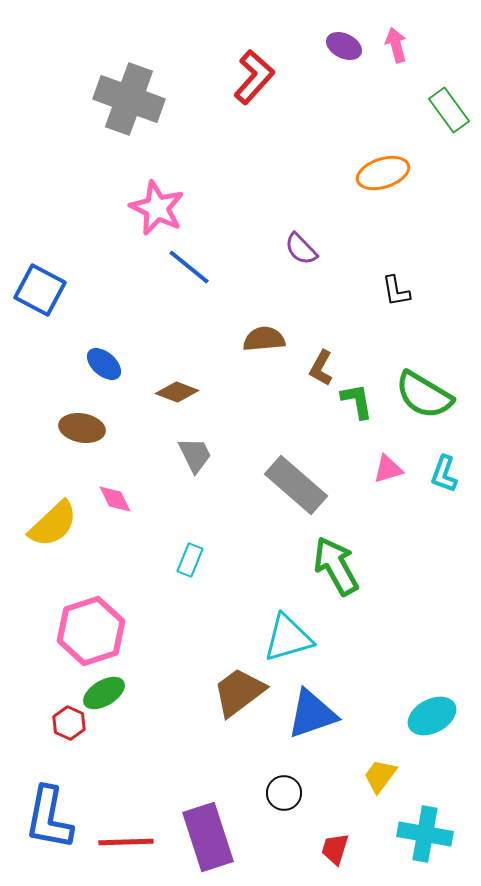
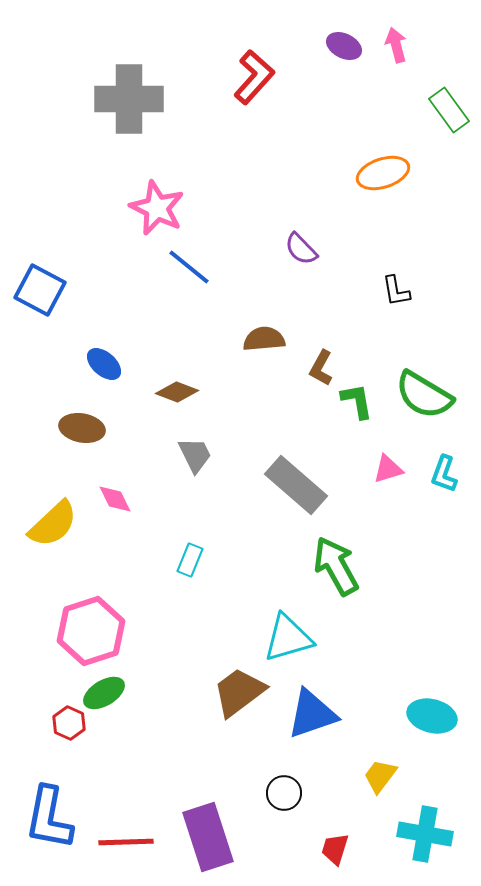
gray cross: rotated 20 degrees counterclockwise
cyan ellipse: rotated 42 degrees clockwise
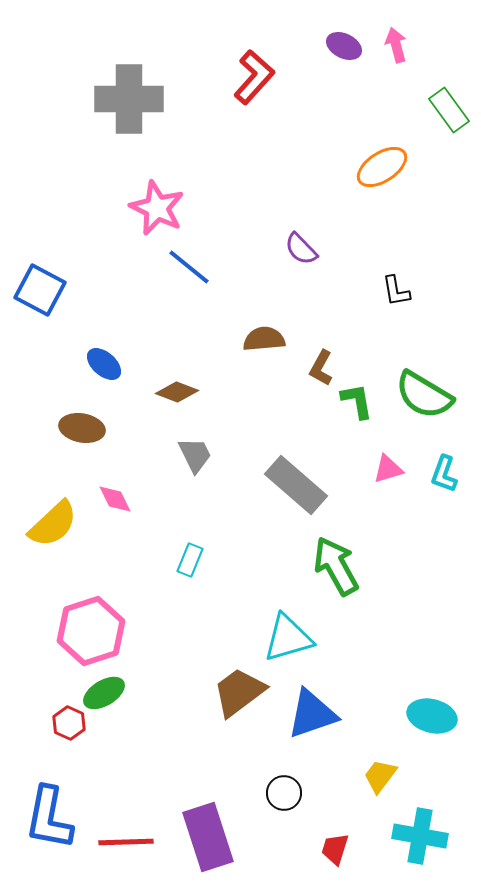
orange ellipse: moved 1 px left, 6 px up; rotated 15 degrees counterclockwise
cyan cross: moved 5 px left, 2 px down
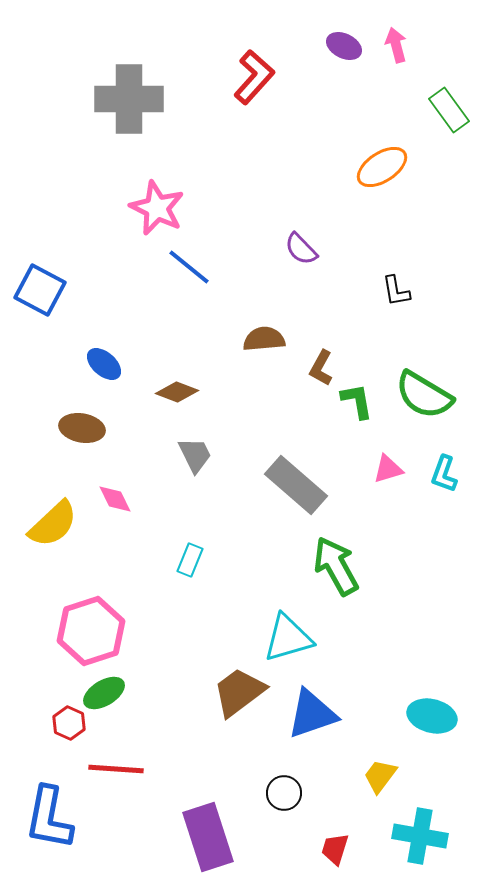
red line: moved 10 px left, 73 px up; rotated 6 degrees clockwise
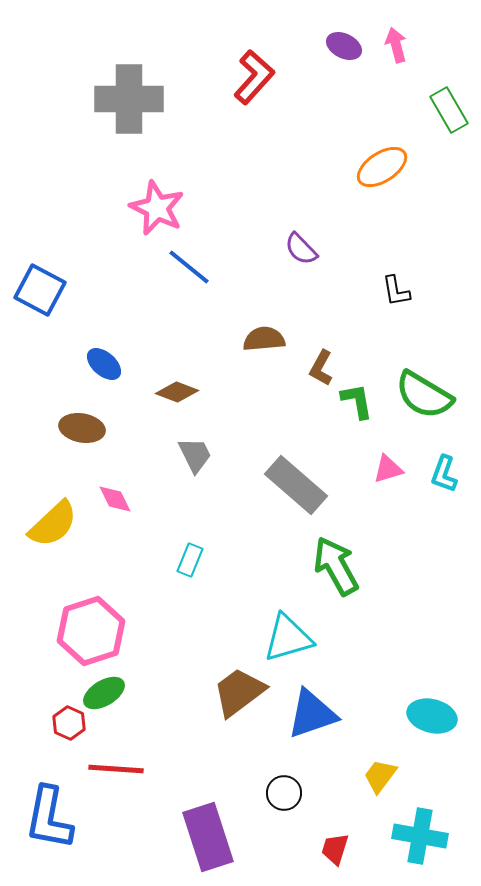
green rectangle: rotated 6 degrees clockwise
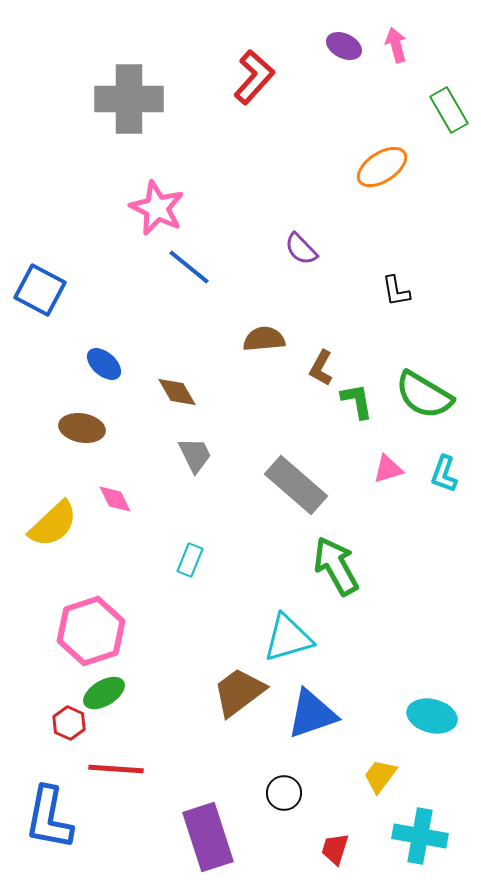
brown diamond: rotated 39 degrees clockwise
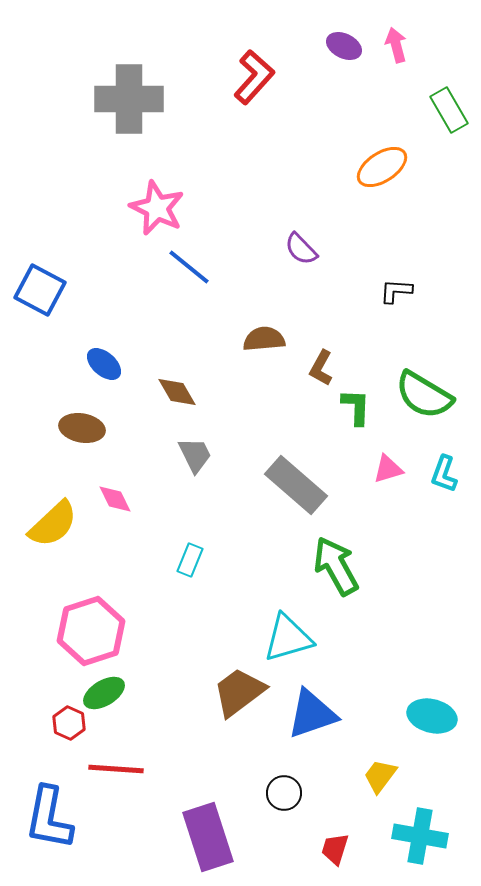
black L-shape: rotated 104 degrees clockwise
green L-shape: moved 1 px left, 6 px down; rotated 12 degrees clockwise
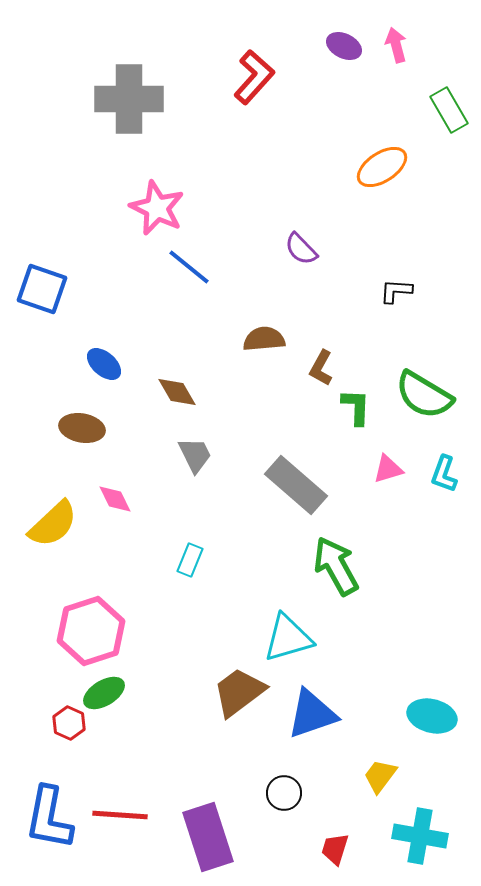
blue square: moved 2 px right, 1 px up; rotated 9 degrees counterclockwise
red line: moved 4 px right, 46 px down
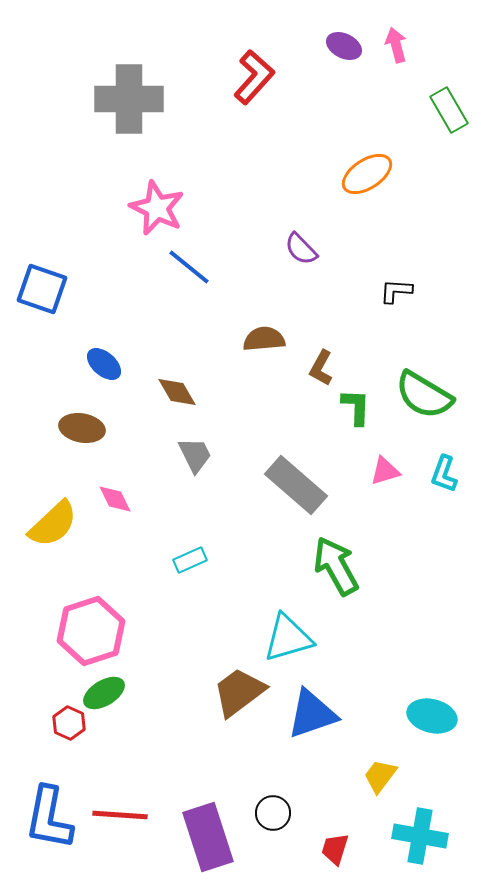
orange ellipse: moved 15 px left, 7 px down
pink triangle: moved 3 px left, 2 px down
cyan rectangle: rotated 44 degrees clockwise
black circle: moved 11 px left, 20 px down
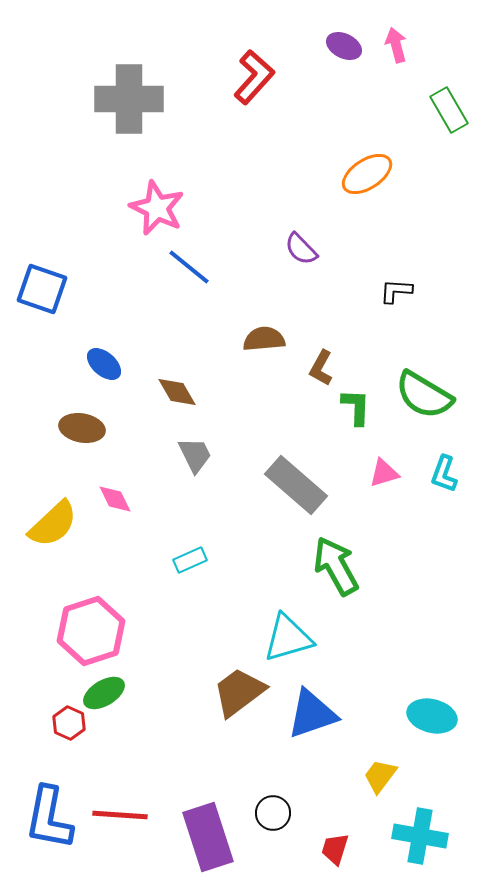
pink triangle: moved 1 px left, 2 px down
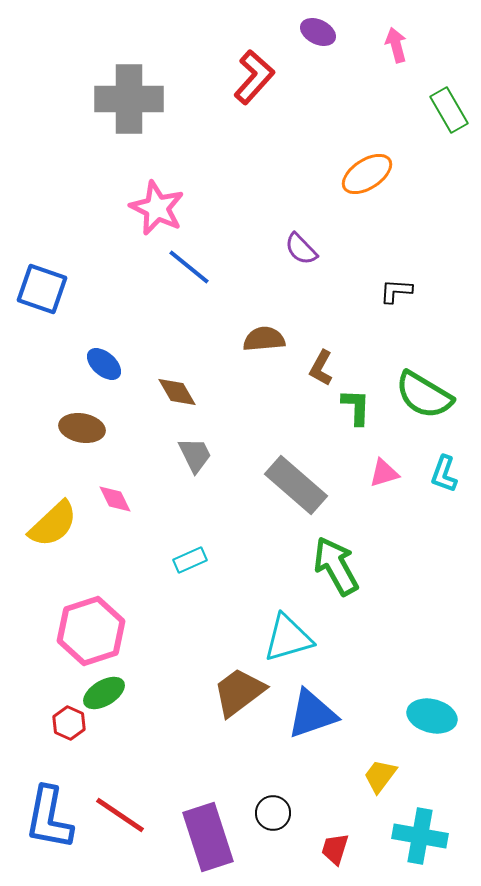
purple ellipse: moved 26 px left, 14 px up
red line: rotated 30 degrees clockwise
